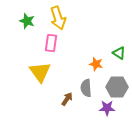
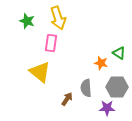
orange star: moved 5 px right, 1 px up
yellow triangle: rotated 15 degrees counterclockwise
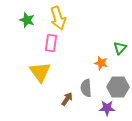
green star: moved 1 px up
green triangle: moved 1 px right, 5 px up; rotated 40 degrees clockwise
yellow triangle: rotated 15 degrees clockwise
gray hexagon: moved 1 px right
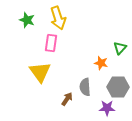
gray semicircle: moved 1 px left, 1 px up
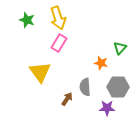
pink rectangle: moved 8 px right; rotated 24 degrees clockwise
